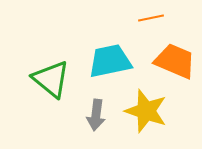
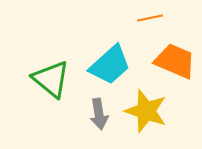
orange line: moved 1 px left
cyan trapezoid: moved 4 px down; rotated 150 degrees clockwise
gray arrow: moved 3 px right, 1 px up; rotated 16 degrees counterclockwise
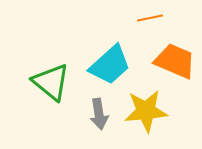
green triangle: moved 3 px down
yellow star: rotated 24 degrees counterclockwise
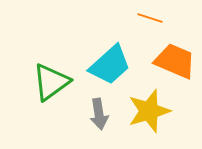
orange line: rotated 30 degrees clockwise
green triangle: rotated 45 degrees clockwise
yellow star: moved 3 px right; rotated 12 degrees counterclockwise
